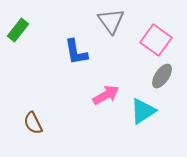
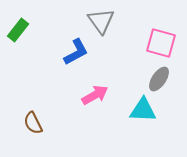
gray triangle: moved 10 px left
pink square: moved 5 px right, 3 px down; rotated 20 degrees counterclockwise
blue L-shape: rotated 108 degrees counterclockwise
gray ellipse: moved 3 px left, 3 px down
pink arrow: moved 11 px left
cyan triangle: moved 1 px up; rotated 36 degrees clockwise
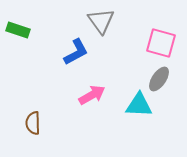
green rectangle: rotated 70 degrees clockwise
pink arrow: moved 3 px left
cyan triangle: moved 4 px left, 5 px up
brown semicircle: rotated 25 degrees clockwise
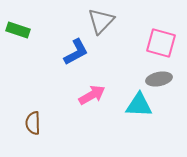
gray triangle: rotated 20 degrees clockwise
gray ellipse: rotated 45 degrees clockwise
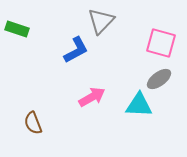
green rectangle: moved 1 px left, 1 px up
blue L-shape: moved 2 px up
gray ellipse: rotated 25 degrees counterclockwise
pink arrow: moved 2 px down
brown semicircle: rotated 20 degrees counterclockwise
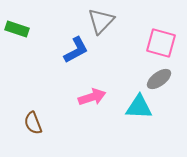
pink arrow: rotated 12 degrees clockwise
cyan triangle: moved 2 px down
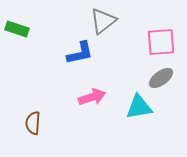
gray triangle: moved 2 px right; rotated 8 degrees clockwise
pink square: moved 1 px up; rotated 20 degrees counterclockwise
blue L-shape: moved 4 px right, 3 px down; rotated 16 degrees clockwise
gray ellipse: moved 2 px right, 1 px up
cyan triangle: rotated 12 degrees counterclockwise
brown semicircle: rotated 25 degrees clockwise
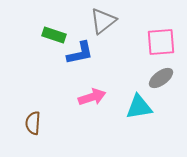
green rectangle: moved 37 px right, 6 px down
